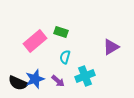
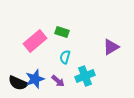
green rectangle: moved 1 px right
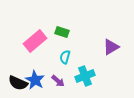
blue star: moved 1 px down; rotated 24 degrees counterclockwise
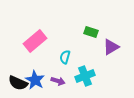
green rectangle: moved 29 px right
purple arrow: rotated 24 degrees counterclockwise
